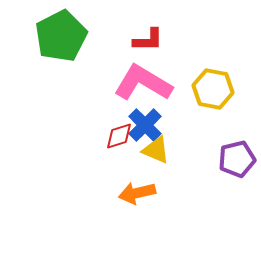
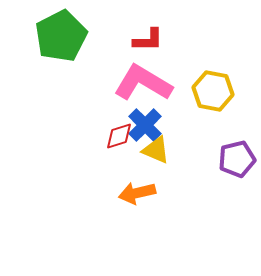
yellow hexagon: moved 2 px down
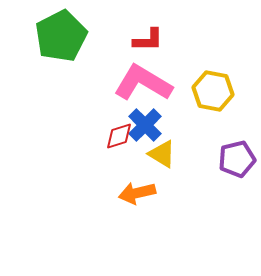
yellow triangle: moved 6 px right, 4 px down; rotated 8 degrees clockwise
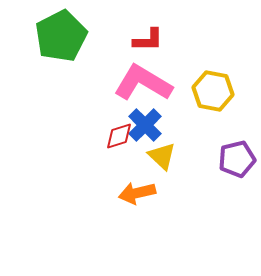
yellow triangle: moved 2 px down; rotated 12 degrees clockwise
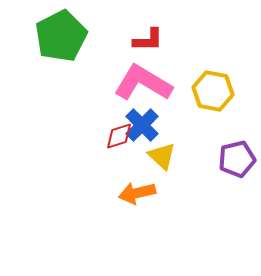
blue cross: moved 3 px left
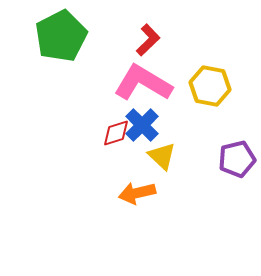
red L-shape: rotated 44 degrees counterclockwise
yellow hexagon: moved 3 px left, 5 px up
red diamond: moved 3 px left, 3 px up
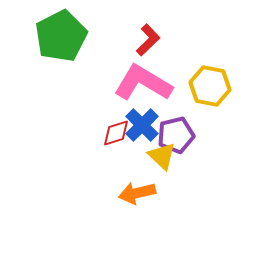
purple pentagon: moved 61 px left, 24 px up
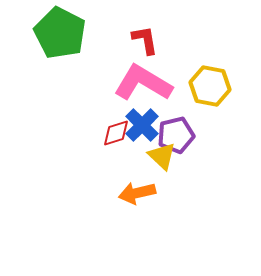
green pentagon: moved 1 px left, 3 px up; rotated 18 degrees counterclockwise
red L-shape: moved 3 px left; rotated 56 degrees counterclockwise
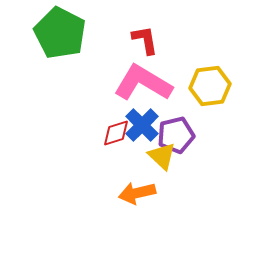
yellow hexagon: rotated 18 degrees counterclockwise
